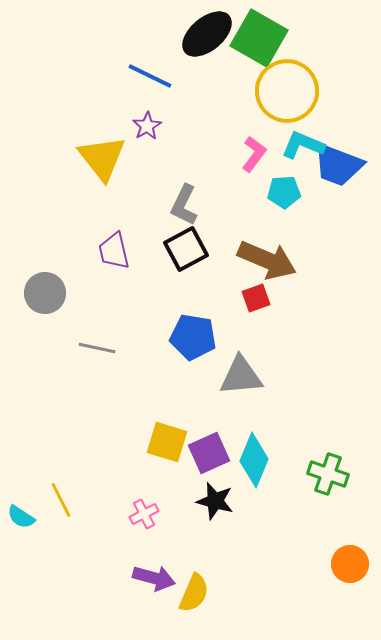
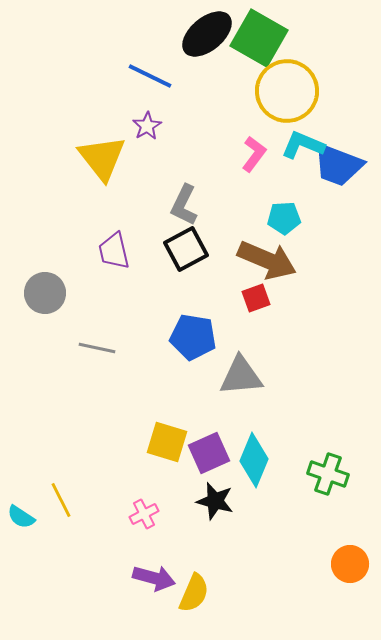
cyan pentagon: moved 26 px down
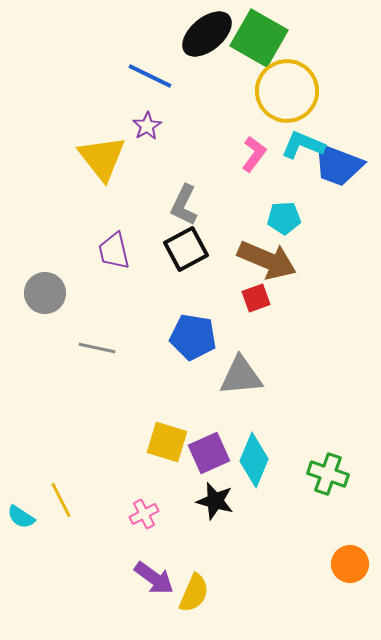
purple arrow: rotated 21 degrees clockwise
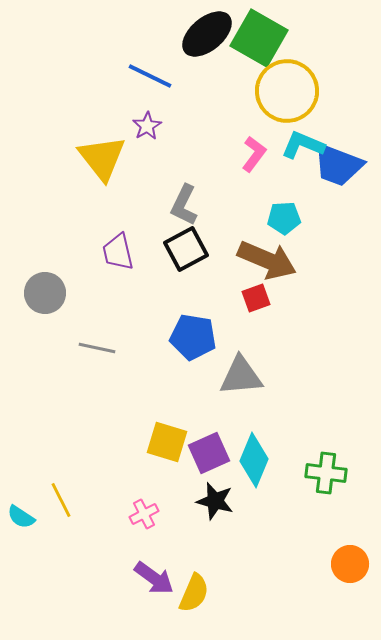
purple trapezoid: moved 4 px right, 1 px down
green cross: moved 2 px left, 1 px up; rotated 12 degrees counterclockwise
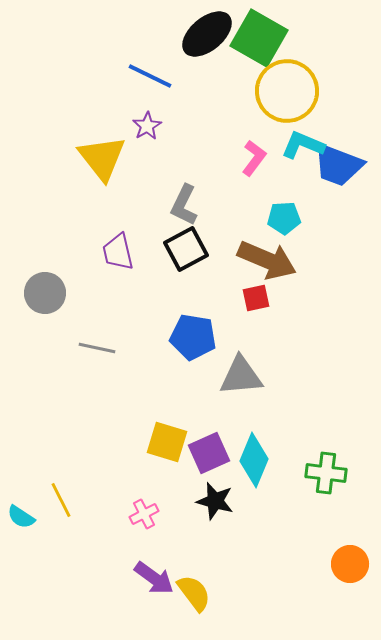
pink L-shape: moved 4 px down
red square: rotated 8 degrees clockwise
yellow semicircle: rotated 60 degrees counterclockwise
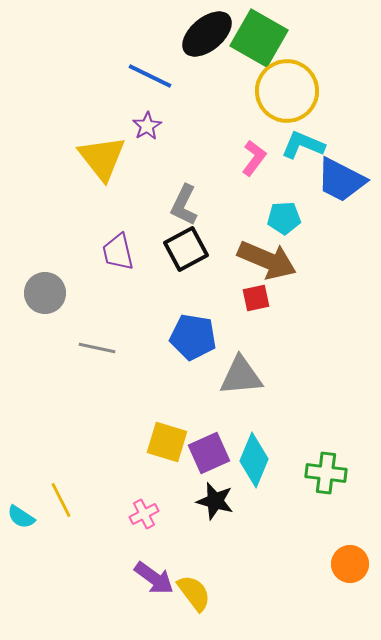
blue trapezoid: moved 3 px right, 15 px down; rotated 6 degrees clockwise
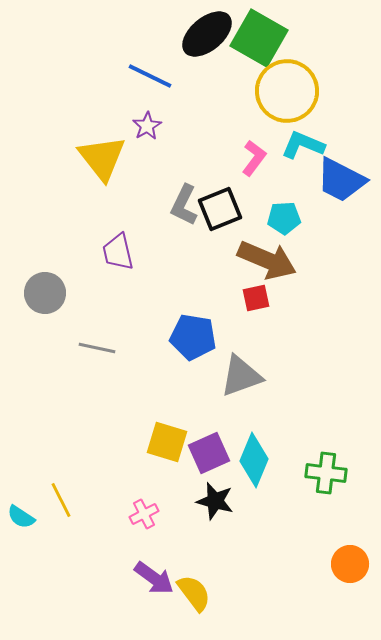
black square: moved 34 px right, 40 px up; rotated 6 degrees clockwise
gray triangle: rotated 15 degrees counterclockwise
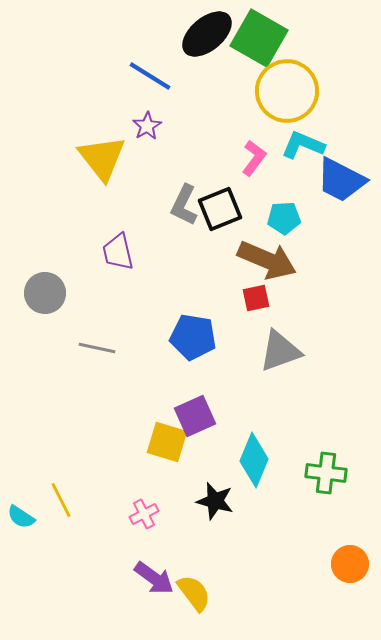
blue line: rotated 6 degrees clockwise
gray triangle: moved 39 px right, 25 px up
purple square: moved 14 px left, 37 px up
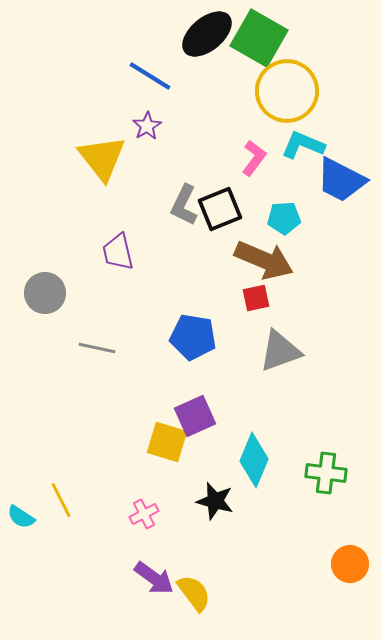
brown arrow: moved 3 px left
